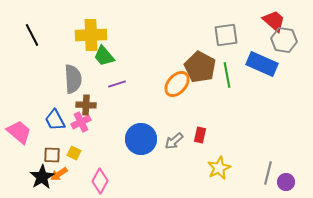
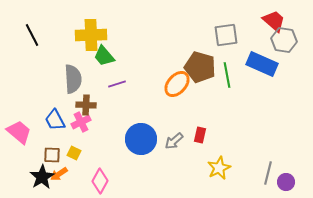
brown pentagon: rotated 12 degrees counterclockwise
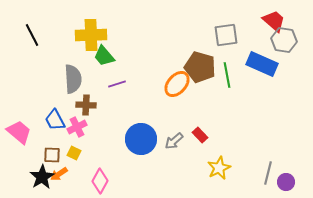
pink cross: moved 4 px left, 5 px down
red rectangle: rotated 56 degrees counterclockwise
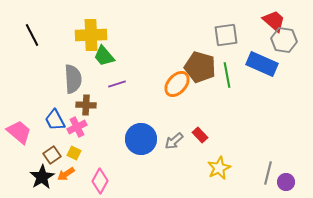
brown square: rotated 36 degrees counterclockwise
orange arrow: moved 7 px right
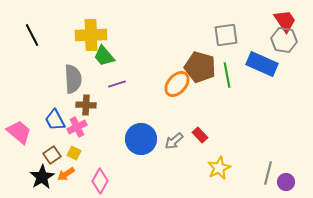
red trapezoid: moved 11 px right; rotated 15 degrees clockwise
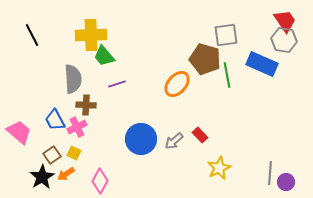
brown pentagon: moved 5 px right, 8 px up
gray line: moved 2 px right; rotated 10 degrees counterclockwise
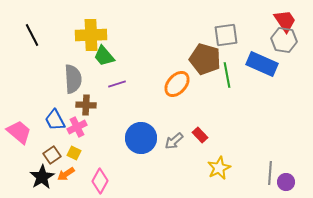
blue circle: moved 1 px up
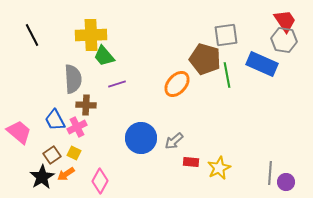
red rectangle: moved 9 px left, 27 px down; rotated 42 degrees counterclockwise
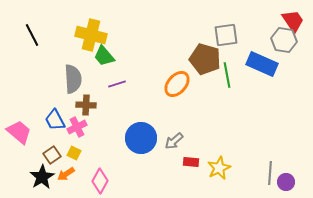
red trapezoid: moved 8 px right
yellow cross: rotated 16 degrees clockwise
